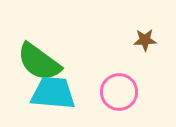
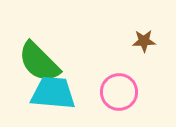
brown star: moved 1 px left, 1 px down
green semicircle: rotated 9 degrees clockwise
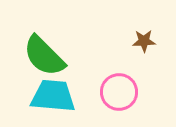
green semicircle: moved 5 px right, 6 px up
cyan trapezoid: moved 3 px down
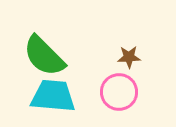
brown star: moved 15 px left, 16 px down
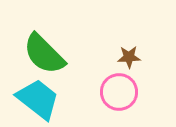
green semicircle: moved 2 px up
cyan trapezoid: moved 15 px left, 3 px down; rotated 33 degrees clockwise
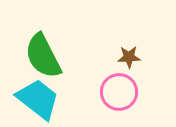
green semicircle: moved 1 px left, 2 px down; rotated 18 degrees clockwise
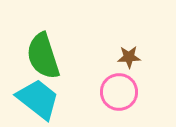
green semicircle: rotated 9 degrees clockwise
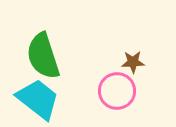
brown star: moved 4 px right, 5 px down
pink circle: moved 2 px left, 1 px up
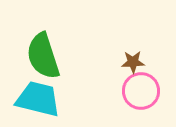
pink circle: moved 24 px right
cyan trapezoid: rotated 24 degrees counterclockwise
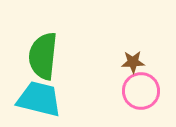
green semicircle: rotated 24 degrees clockwise
cyan trapezoid: moved 1 px right
